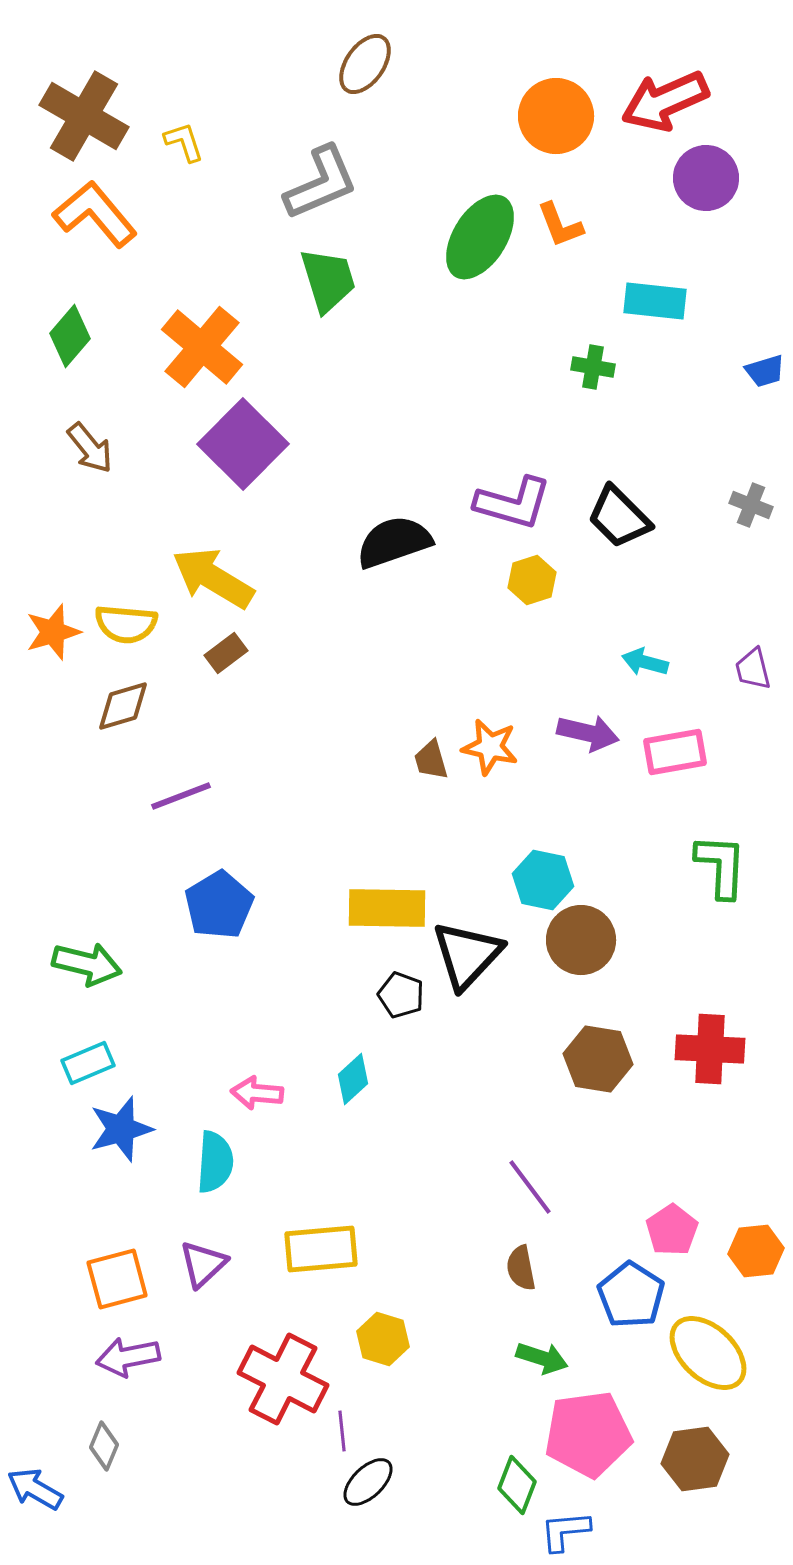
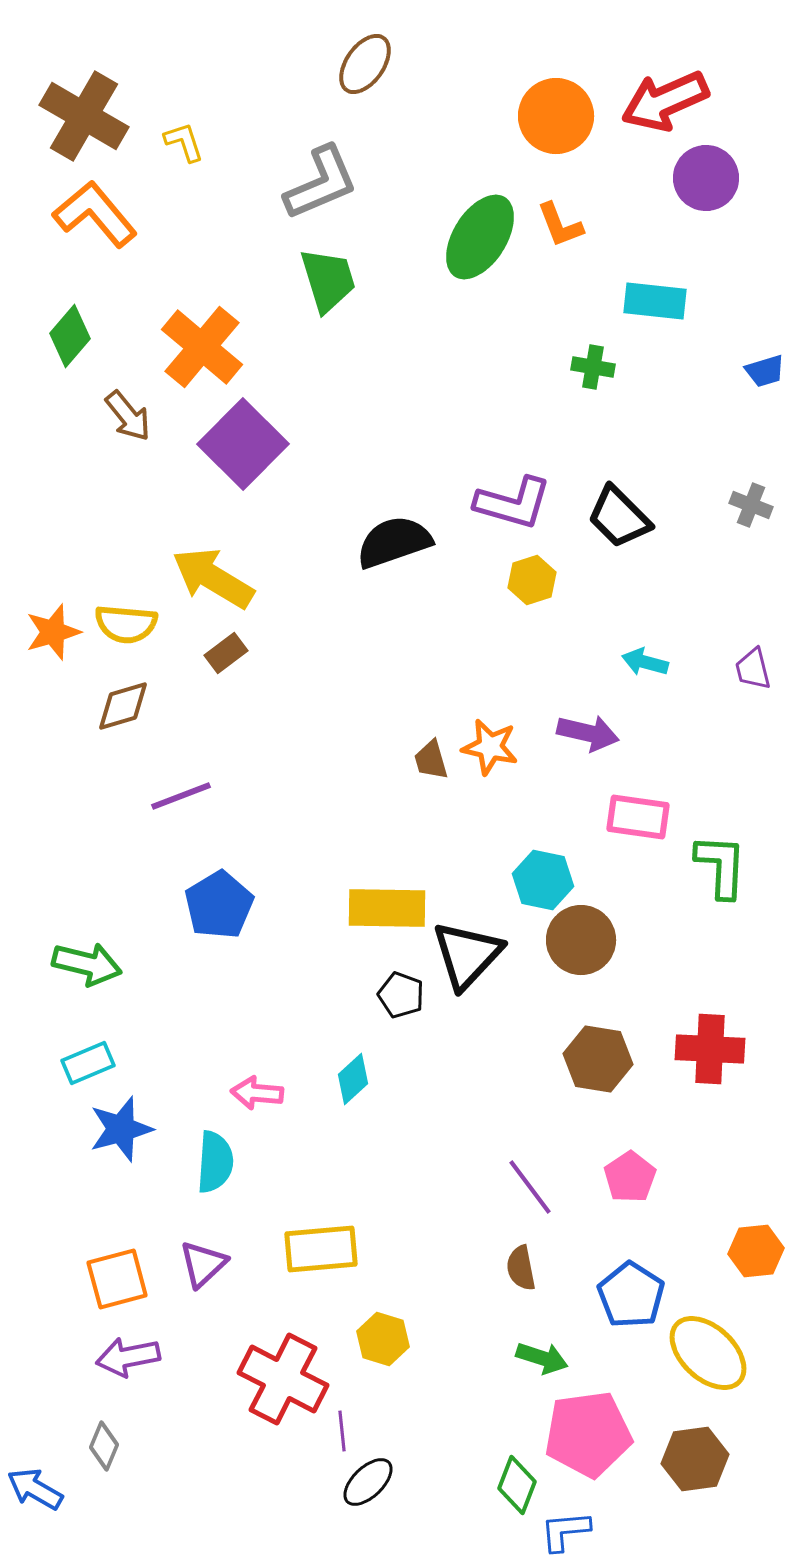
brown arrow at (90, 448): moved 38 px right, 32 px up
pink rectangle at (675, 752): moved 37 px left, 65 px down; rotated 18 degrees clockwise
pink pentagon at (672, 1230): moved 42 px left, 53 px up
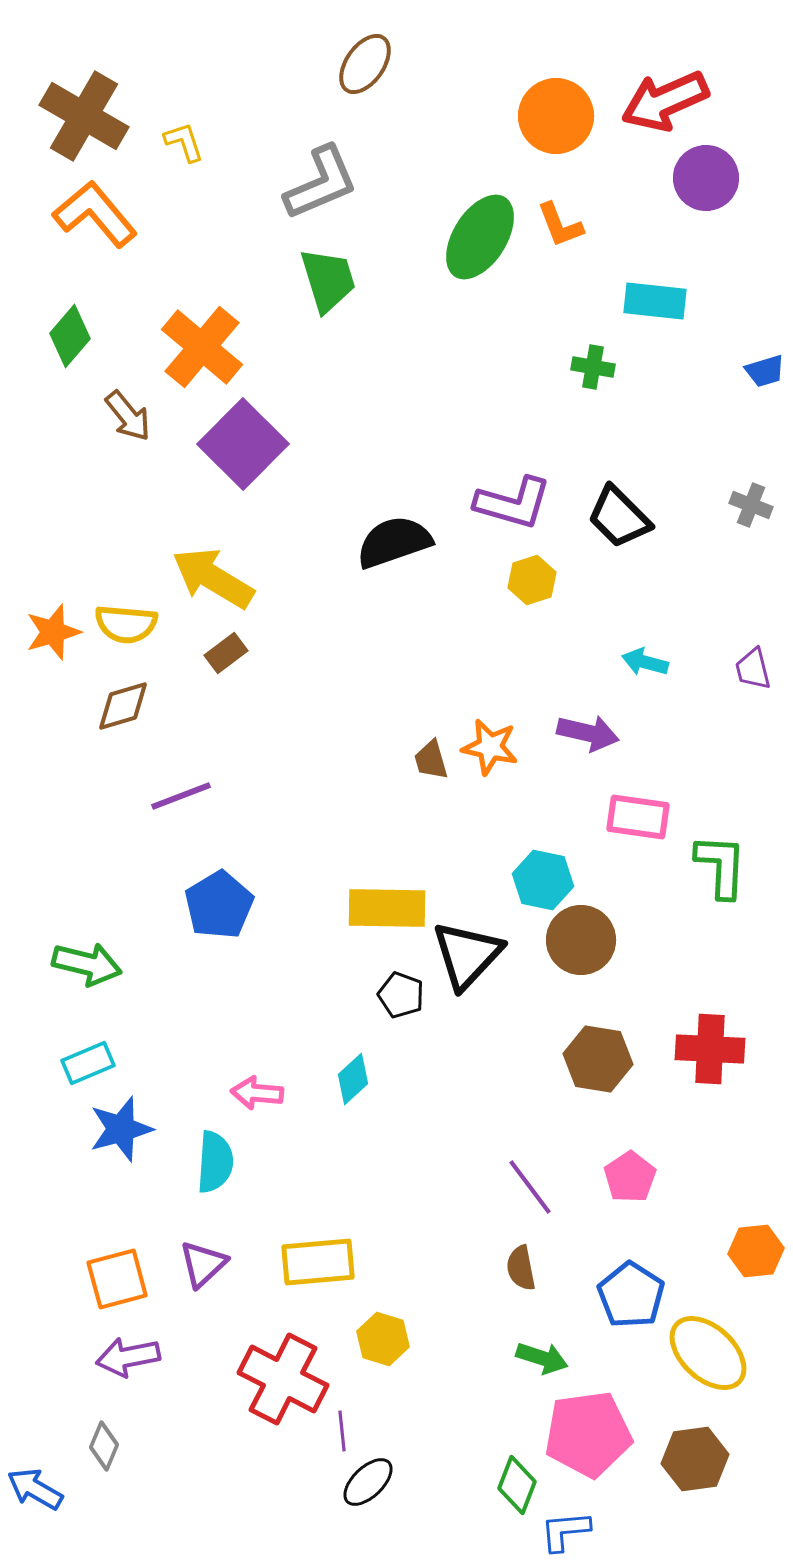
yellow rectangle at (321, 1249): moved 3 px left, 13 px down
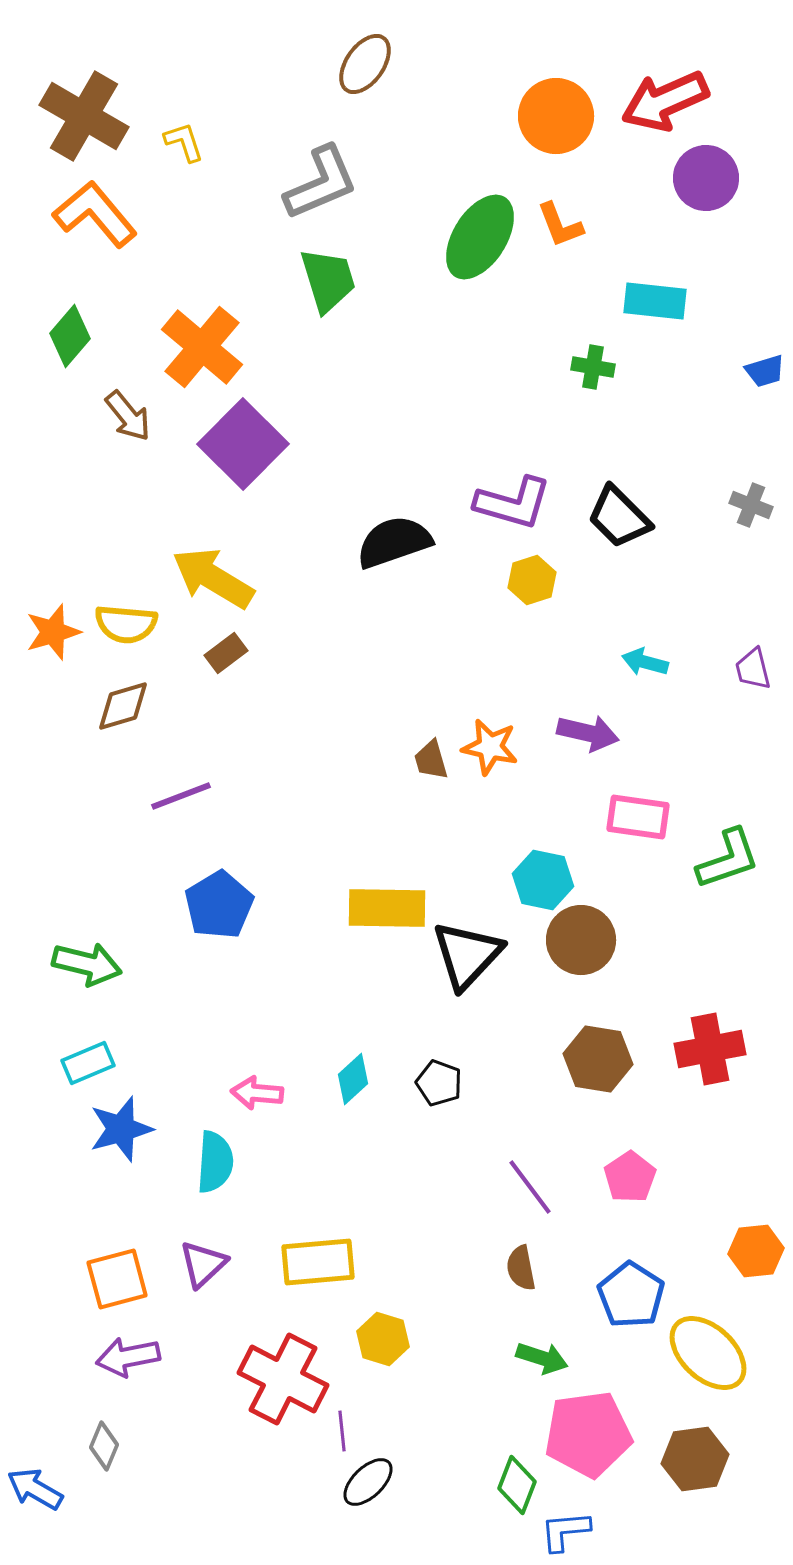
green L-shape at (721, 866): moved 7 px right, 7 px up; rotated 68 degrees clockwise
black pentagon at (401, 995): moved 38 px right, 88 px down
red cross at (710, 1049): rotated 14 degrees counterclockwise
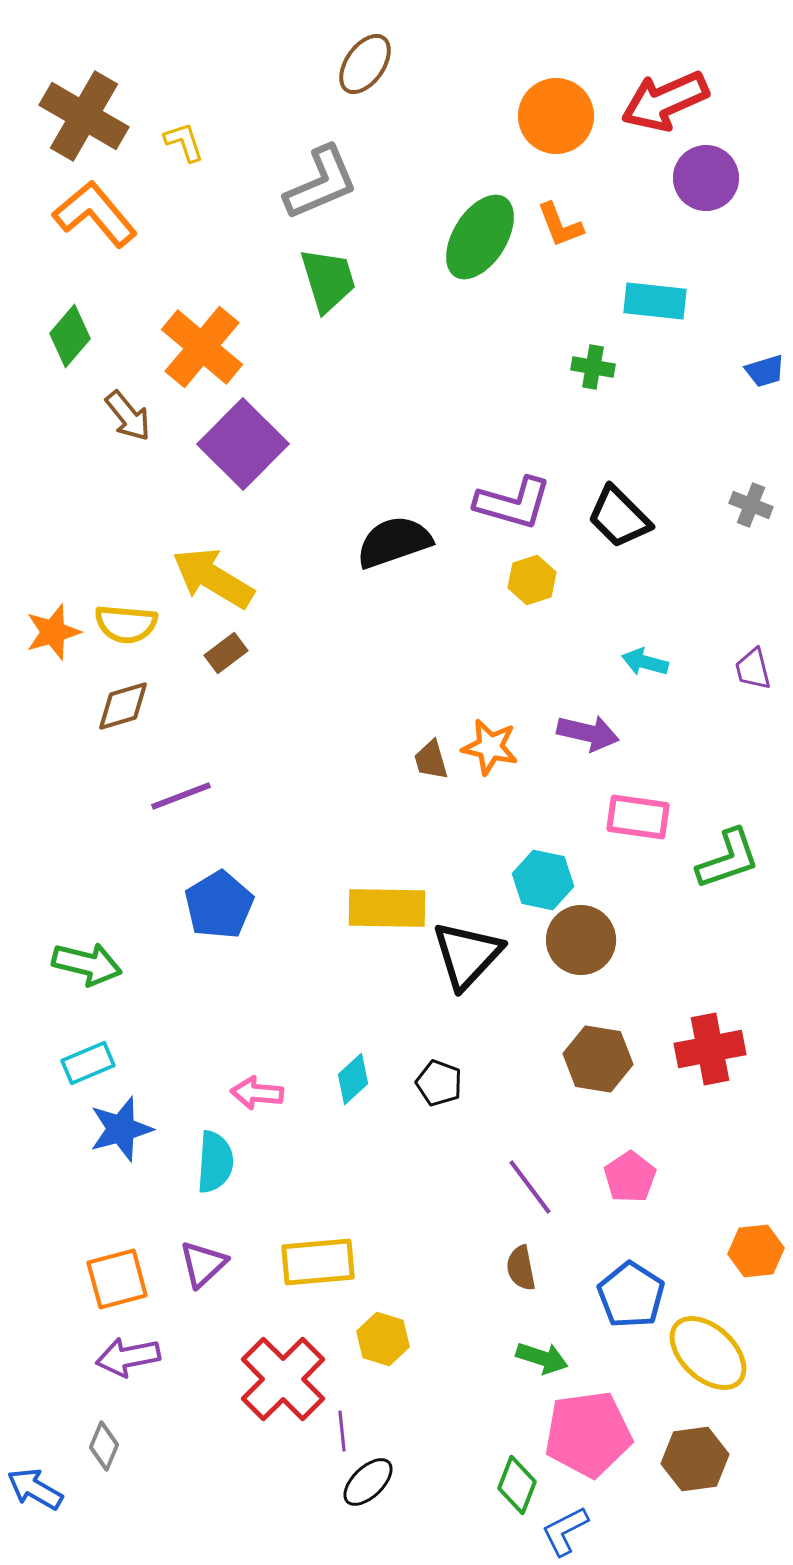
red cross at (283, 1379): rotated 18 degrees clockwise
blue L-shape at (565, 1531): rotated 22 degrees counterclockwise
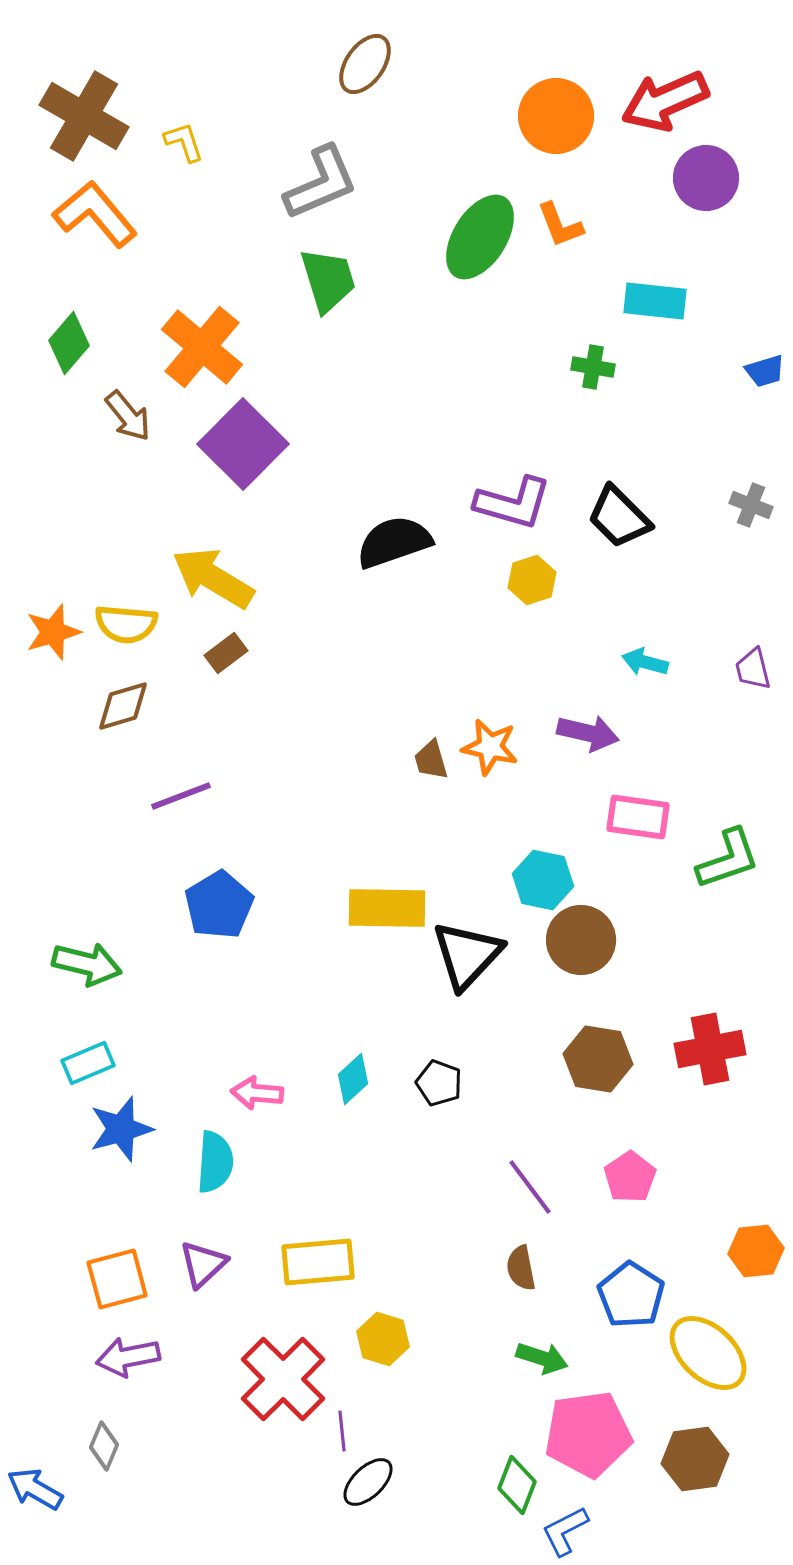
green diamond at (70, 336): moved 1 px left, 7 px down
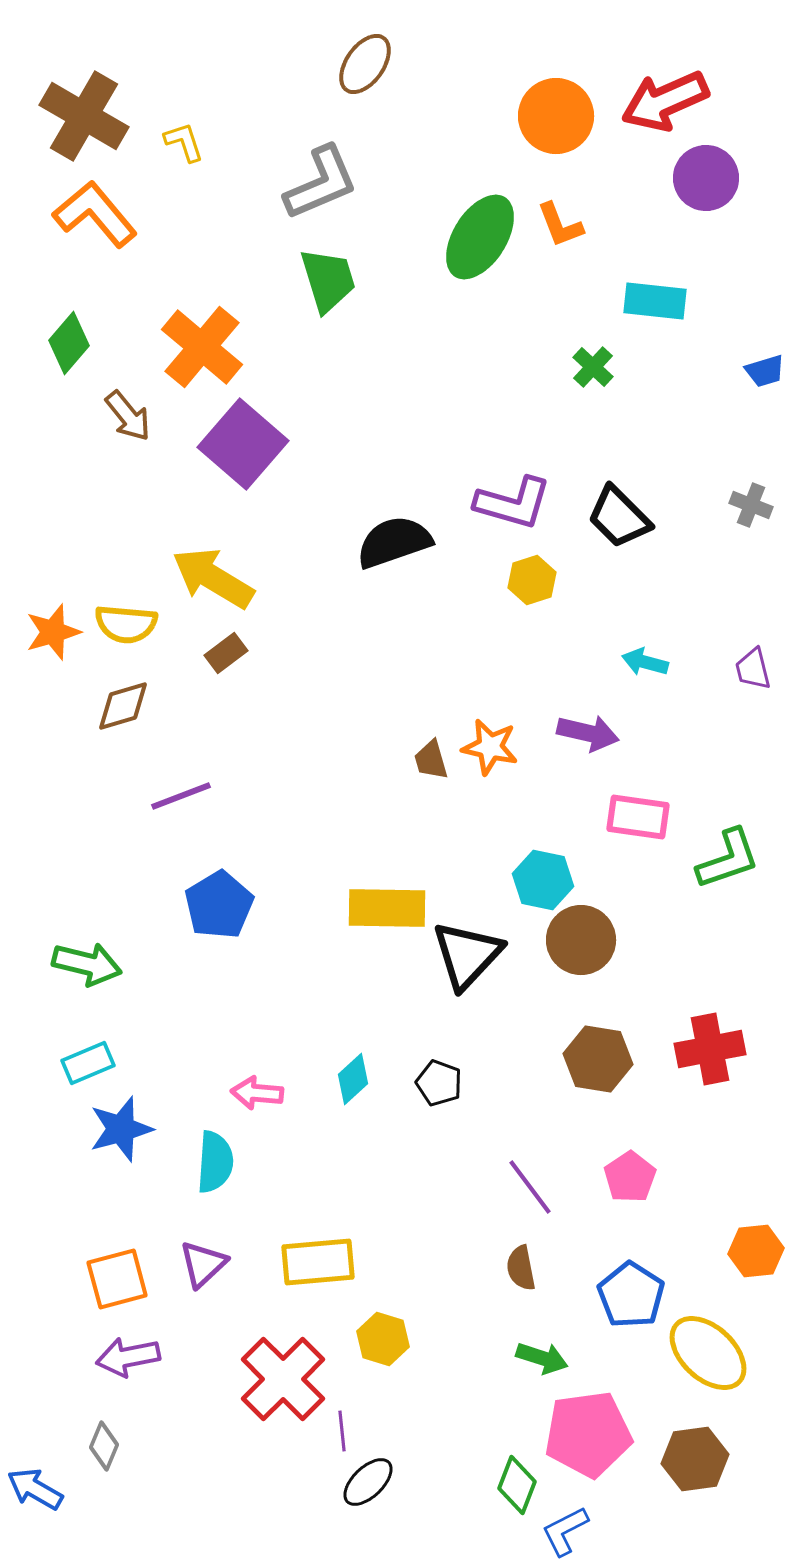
green cross at (593, 367): rotated 33 degrees clockwise
purple square at (243, 444): rotated 4 degrees counterclockwise
